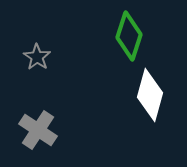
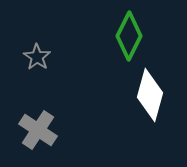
green diamond: rotated 9 degrees clockwise
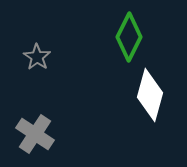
green diamond: moved 1 px down
gray cross: moved 3 px left, 4 px down
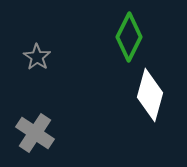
gray cross: moved 1 px up
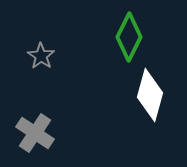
gray star: moved 4 px right, 1 px up
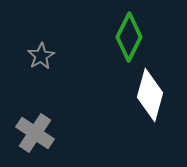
gray star: rotated 8 degrees clockwise
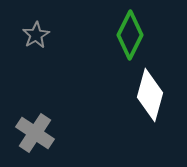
green diamond: moved 1 px right, 2 px up
gray star: moved 5 px left, 21 px up
